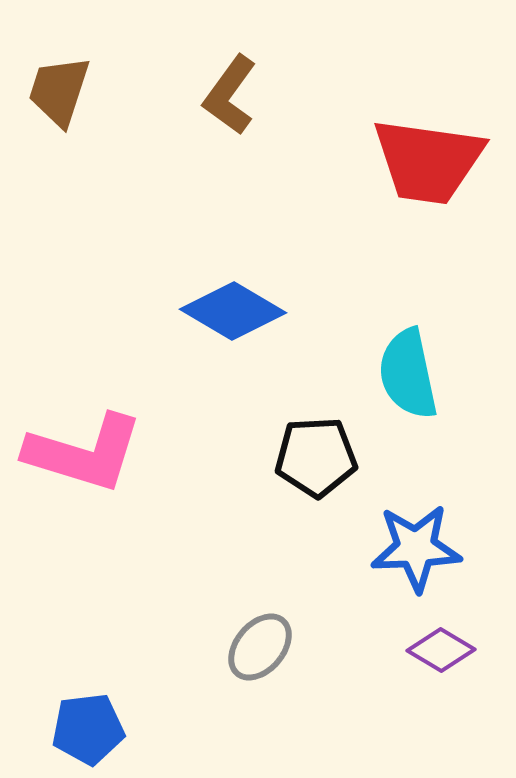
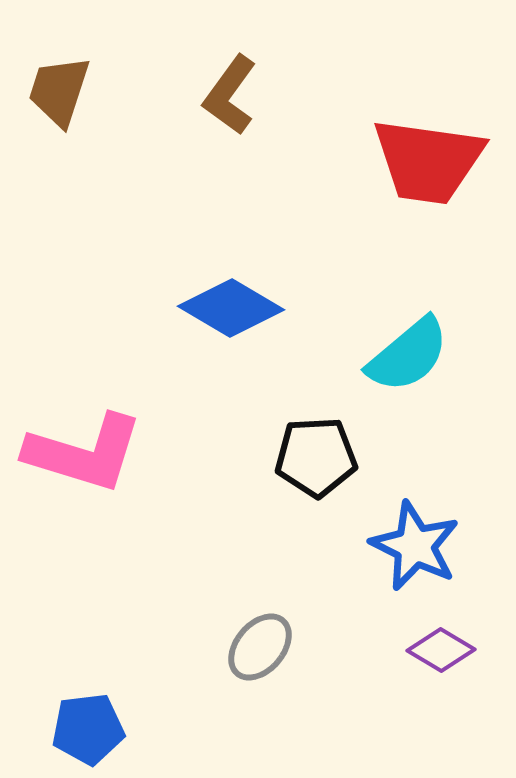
blue diamond: moved 2 px left, 3 px up
cyan semicircle: moved 19 px up; rotated 118 degrees counterclockwise
blue star: moved 1 px left, 2 px up; rotated 28 degrees clockwise
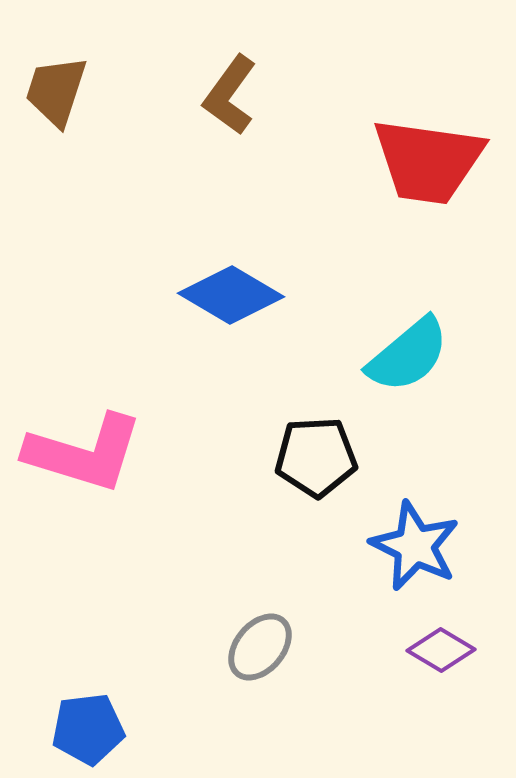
brown trapezoid: moved 3 px left
blue diamond: moved 13 px up
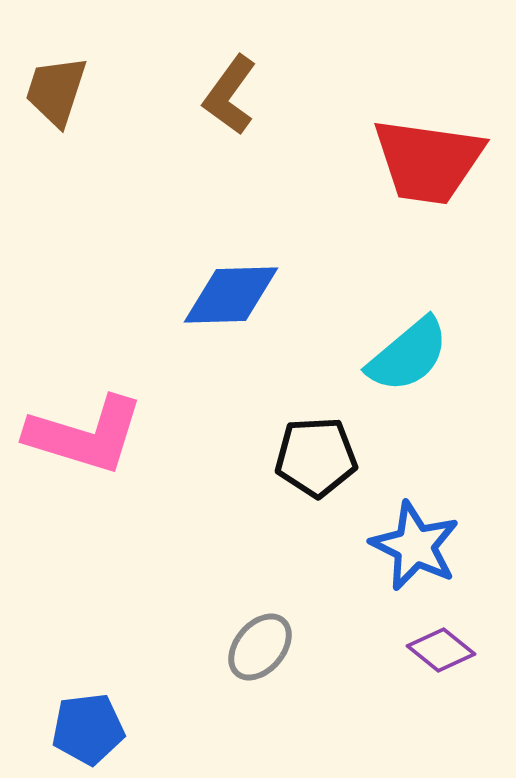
blue diamond: rotated 32 degrees counterclockwise
pink L-shape: moved 1 px right, 18 px up
purple diamond: rotated 8 degrees clockwise
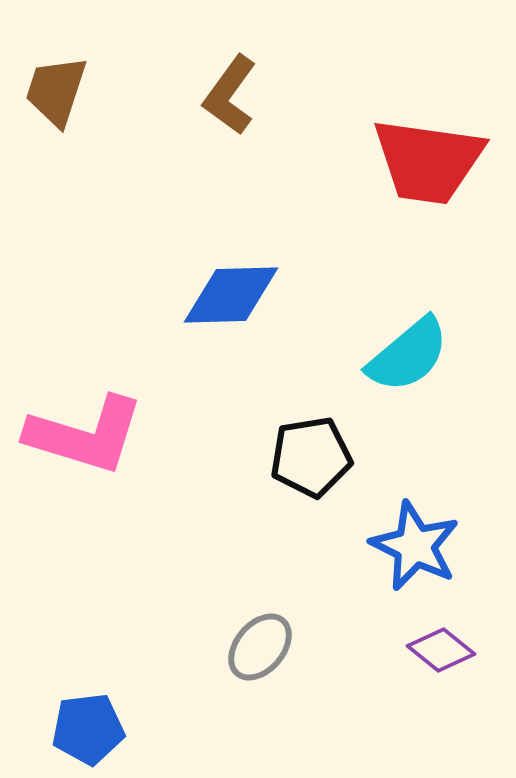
black pentagon: moved 5 px left; rotated 6 degrees counterclockwise
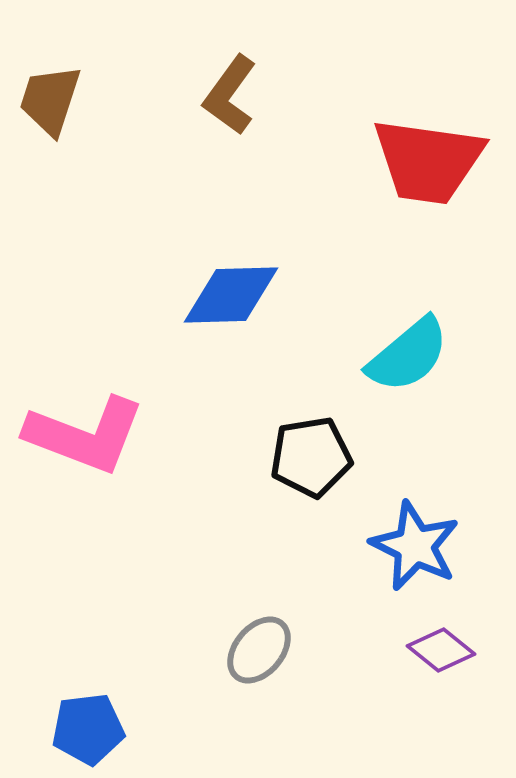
brown trapezoid: moved 6 px left, 9 px down
pink L-shape: rotated 4 degrees clockwise
gray ellipse: moved 1 px left, 3 px down
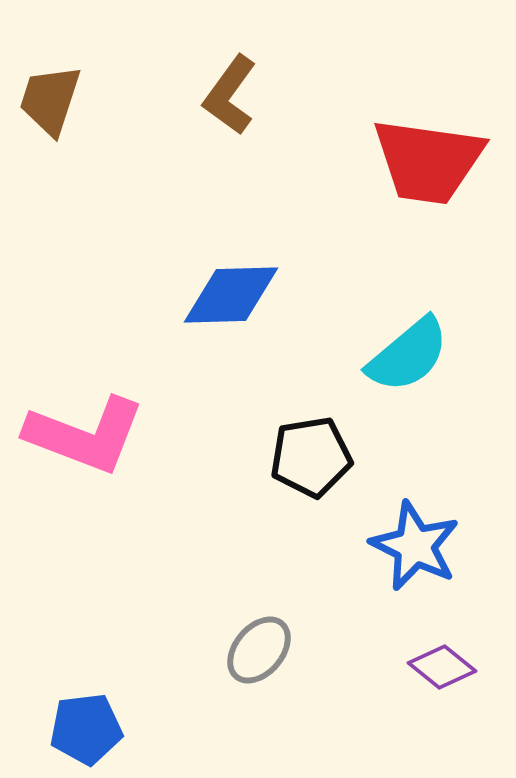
purple diamond: moved 1 px right, 17 px down
blue pentagon: moved 2 px left
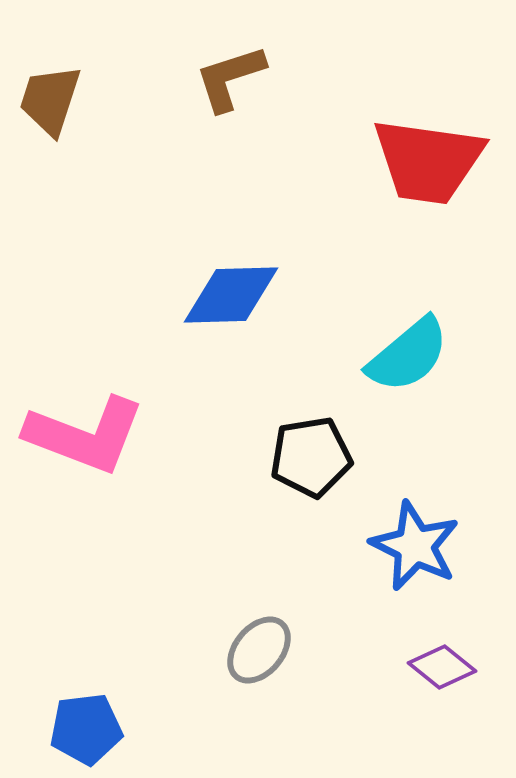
brown L-shape: moved 17 px up; rotated 36 degrees clockwise
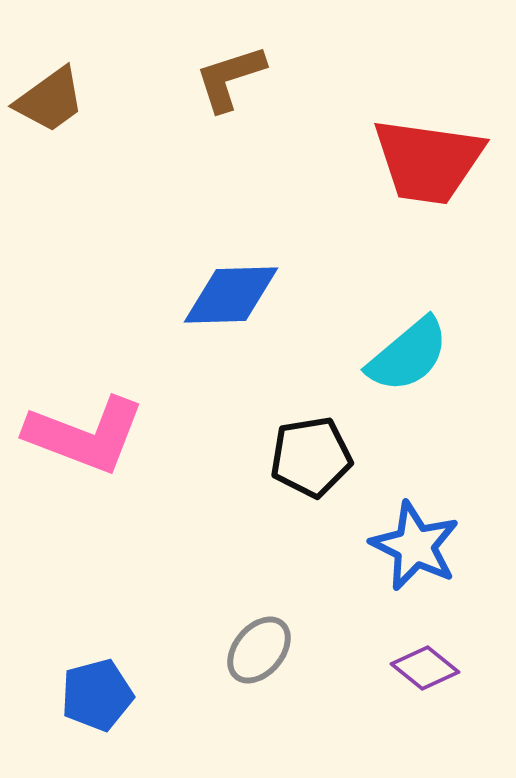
brown trapezoid: rotated 144 degrees counterclockwise
purple diamond: moved 17 px left, 1 px down
blue pentagon: moved 11 px right, 34 px up; rotated 8 degrees counterclockwise
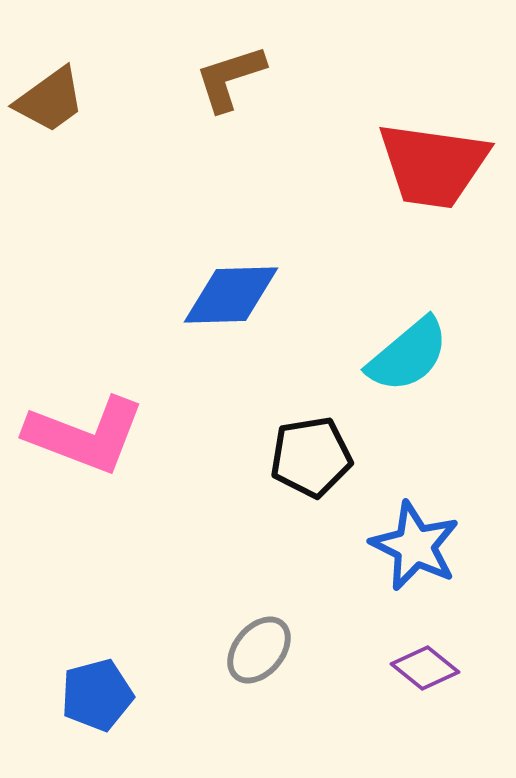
red trapezoid: moved 5 px right, 4 px down
